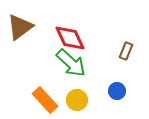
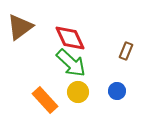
yellow circle: moved 1 px right, 8 px up
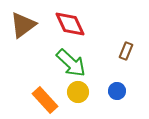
brown triangle: moved 3 px right, 2 px up
red diamond: moved 14 px up
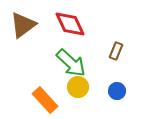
brown rectangle: moved 10 px left
yellow circle: moved 5 px up
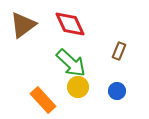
brown rectangle: moved 3 px right
orange rectangle: moved 2 px left
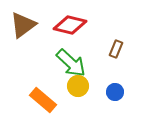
red diamond: moved 1 px down; rotated 52 degrees counterclockwise
brown rectangle: moved 3 px left, 2 px up
yellow circle: moved 1 px up
blue circle: moved 2 px left, 1 px down
orange rectangle: rotated 8 degrees counterclockwise
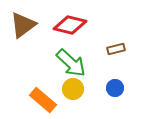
brown rectangle: rotated 54 degrees clockwise
yellow circle: moved 5 px left, 3 px down
blue circle: moved 4 px up
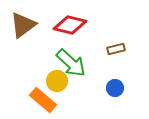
yellow circle: moved 16 px left, 8 px up
